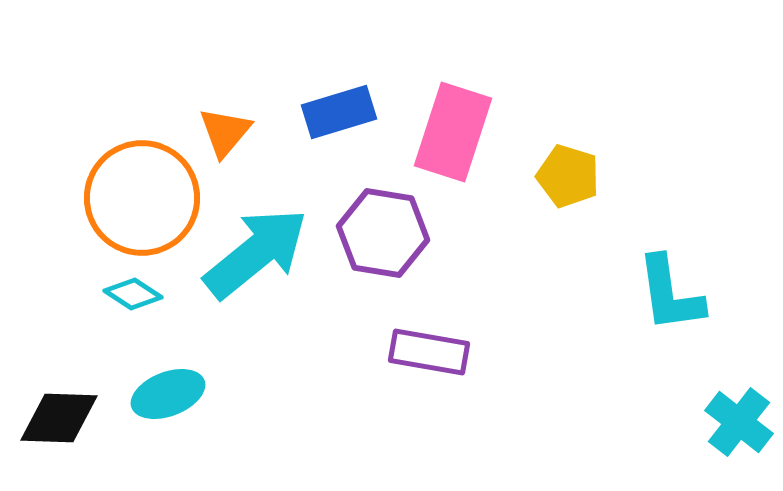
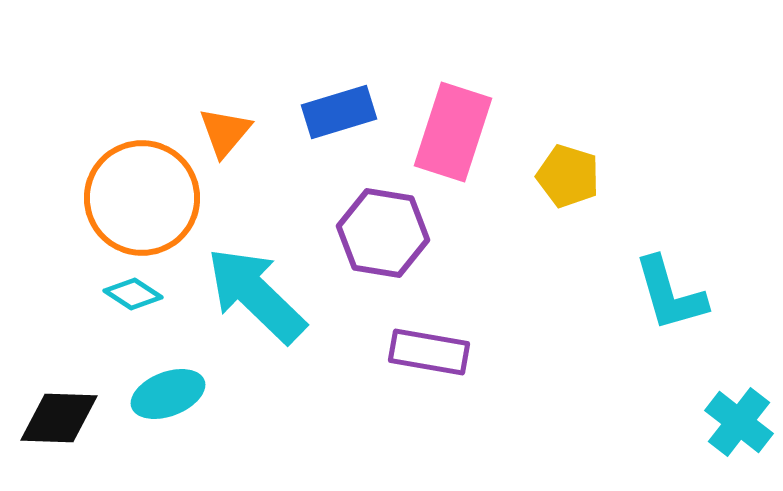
cyan arrow: moved 42 px down; rotated 97 degrees counterclockwise
cyan L-shape: rotated 8 degrees counterclockwise
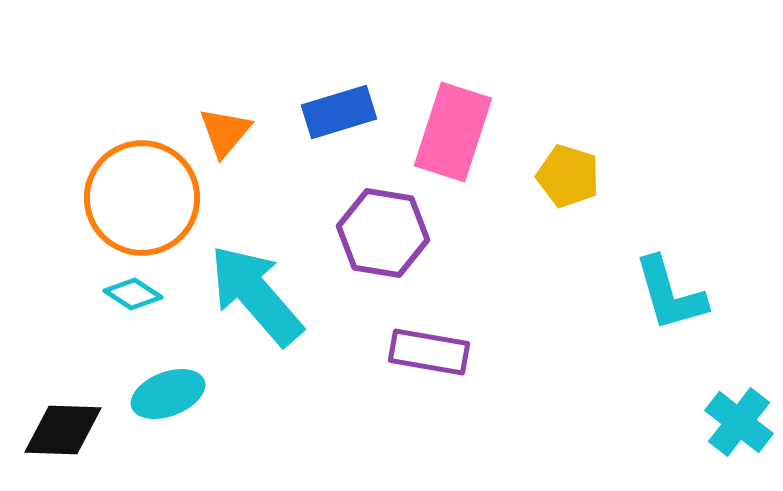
cyan arrow: rotated 5 degrees clockwise
black diamond: moved 4 px right, 12 px down
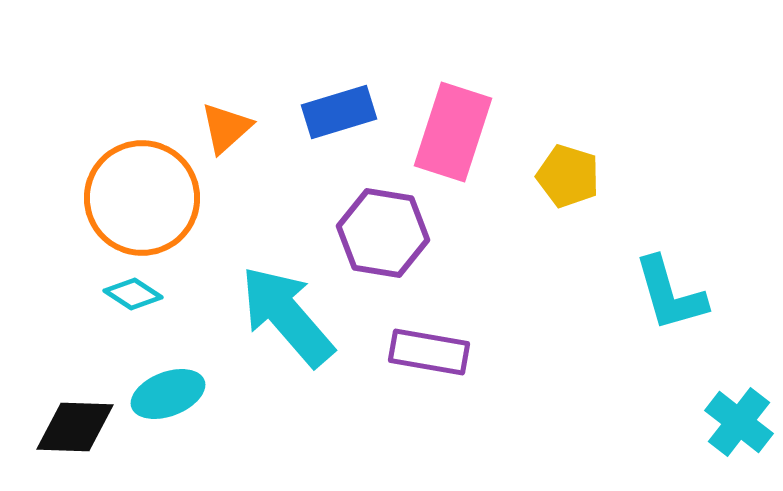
orange triangle: moved 1 px right, 4 px up; rotated 8 degrees clockwise
cyan arrow: moved 31 px right, 21 px down
black diamond: moved 12 px right, 3 px up
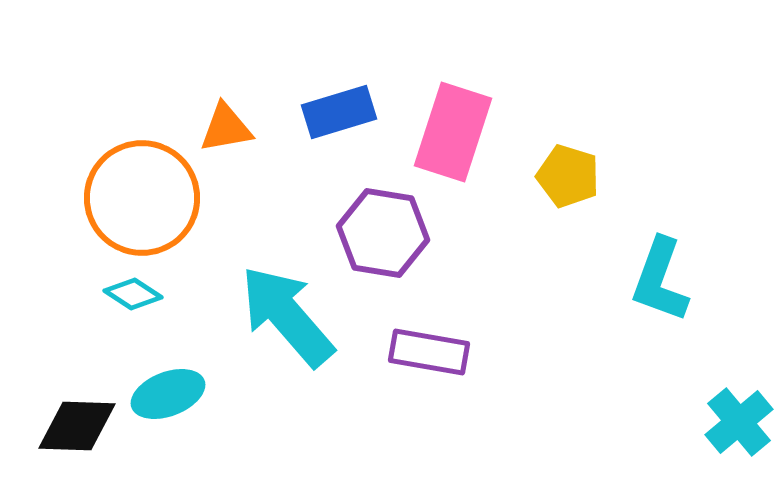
orange triangle: rotated 32 degrees clockwise
cyan L-shape: moved 10 px left, 14 px up; rotated 36 degrees clockwise
cyan cross: rotated 12 degrees clockwise
black diamond: moved 2 px right, 1 px up
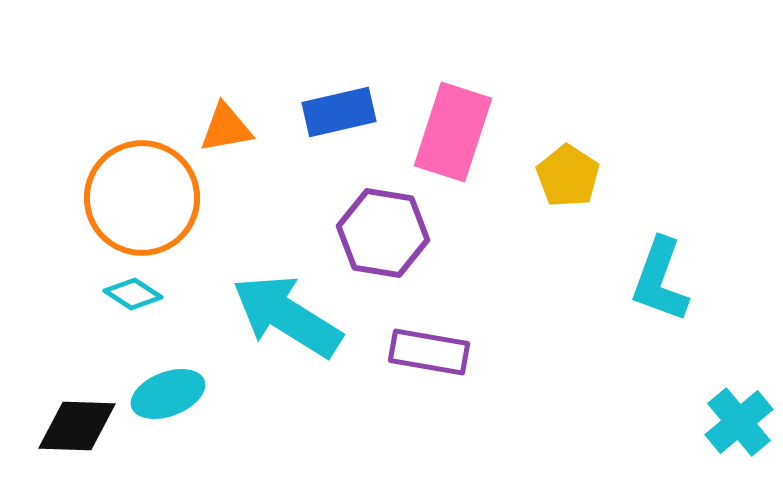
blue rectangle: rotated 4 degrees clockwise
yellow pentagon: rotated 16 degrees clockwise
cyan arrow: rotated 17 degrees counterclockwise
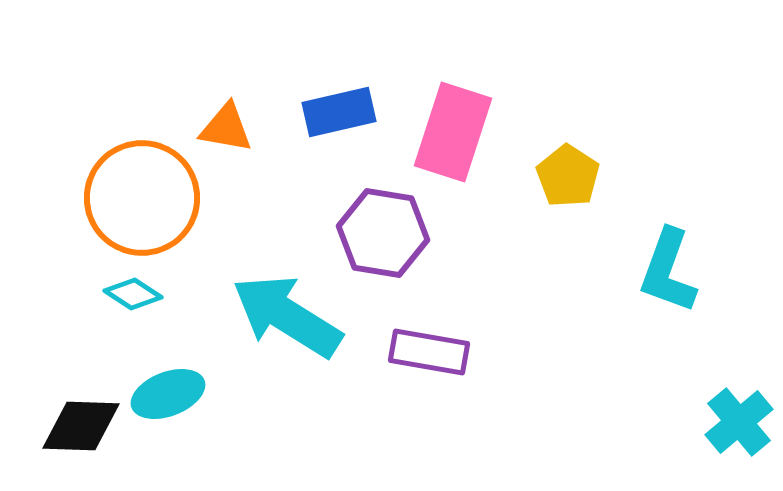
orange triangle: rotated 20 degrees clockwise
cyan L-shape: moved 8 px right, 9 px up
black diamond: moved 4 px right
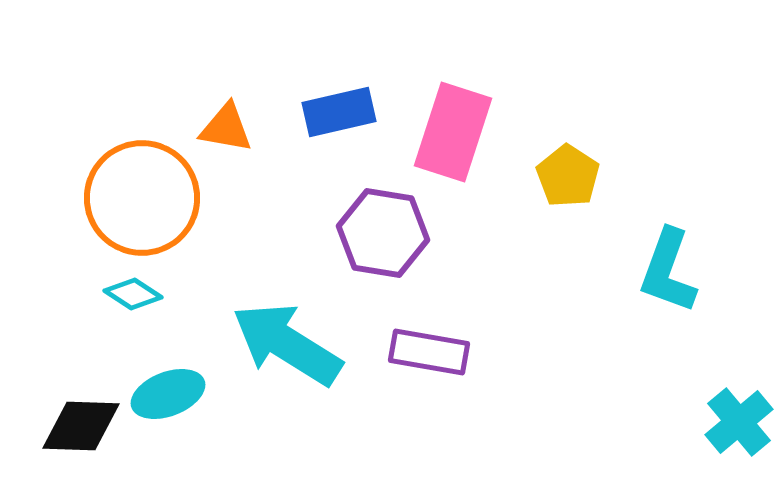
cyan arrow: moved 28 px down
